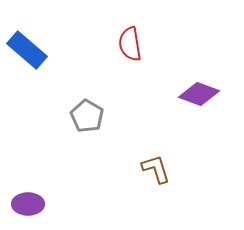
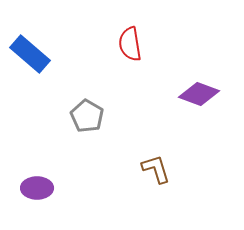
blue rectangle: moved 3 px right, 4 px down
purple ellipse: moved 9 px right, 16 px up
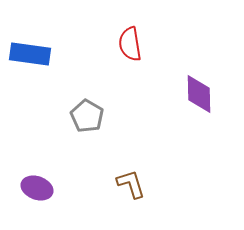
blue rectangle: rotated 33 degrees counterclockwise
purple diamond: rotated 69 degrees clockwise
brown L-shape: moved 25 px left, 15 px down
purple ellipse: rotated 20 degrees clockwise
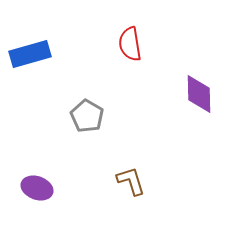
blue rectangle: rotated 24 degrees counterclockwise
brown L-shape: moved 3 px up
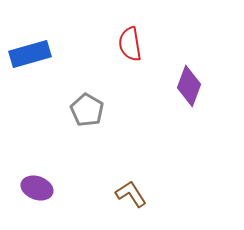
purple diamond: moved 10 px left, 8 px up; rotated 21 degrees clockwise
gray pentagon: moved 6 px up
brown L-shape: moved 13 px down; rotated 16 degrees counterclockwise
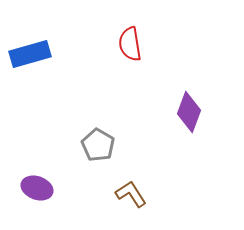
purple diamond: moved 26 px down
gray pentagon: moved 11 px right, 35 px down
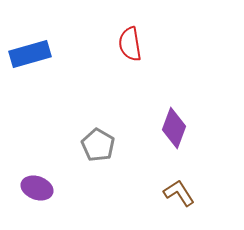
purple diamond: moved 15 px left, 16 px down
brown L-shape: moved 48 px right, 1 px up
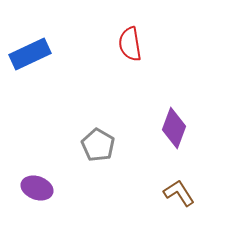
blue rectangle: rotated 9 degrees counterclockwise
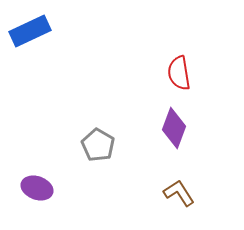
red semicircle: moved 49 px right, 29 px down
blue rectangle: moved 23 px up
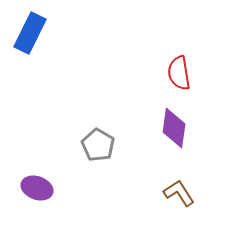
blue rectangle: moved 2 px down; rotated 39 degrees counterclockwise
purple diamond: rotated 12 degrees counterclockwise
